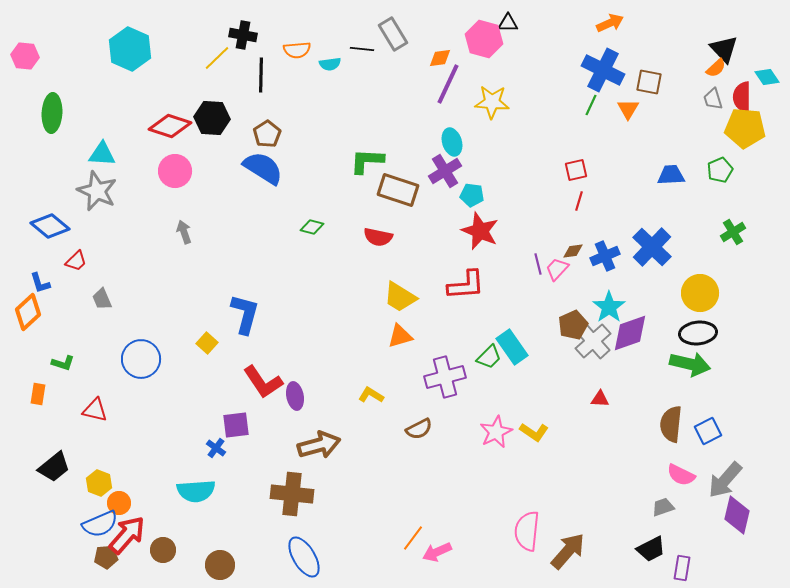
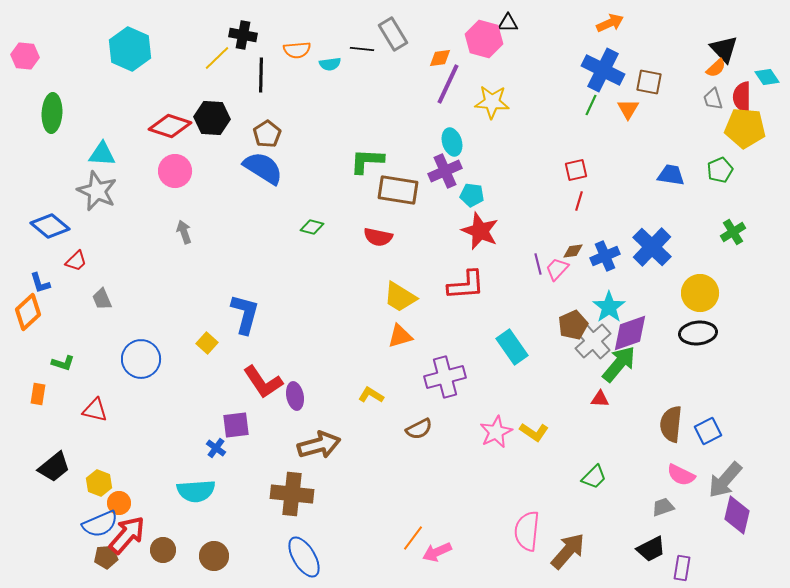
purple cross at (445, 171): rotated 8 degrees clockwise
blue trapezoid at (671, 175): rotated 12 degrees clockwise
brown rectangle at (398, 190): rotated 9 degrees counterclockwise
green trapezoid at (489, 357): moved 105 px right, 120 px down
green arrow at (690, 364): moved 71 px left; rotated 63 degrees counterclockwise
brown circle at (220, 565): moved 6 px left, 9 px up
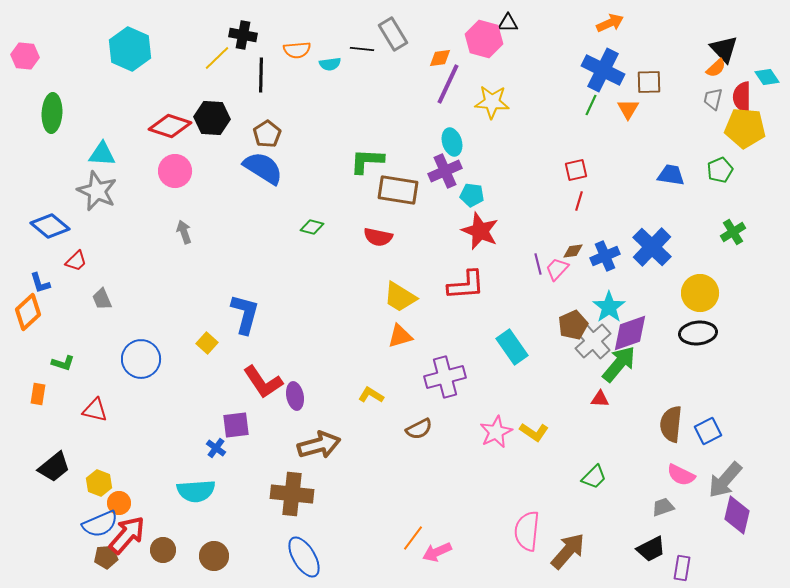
brown square at (649, 82): rotated 12 degrees counterclockwise
gray trapezoid at (713, 99): rotated 30 degrees clockwise
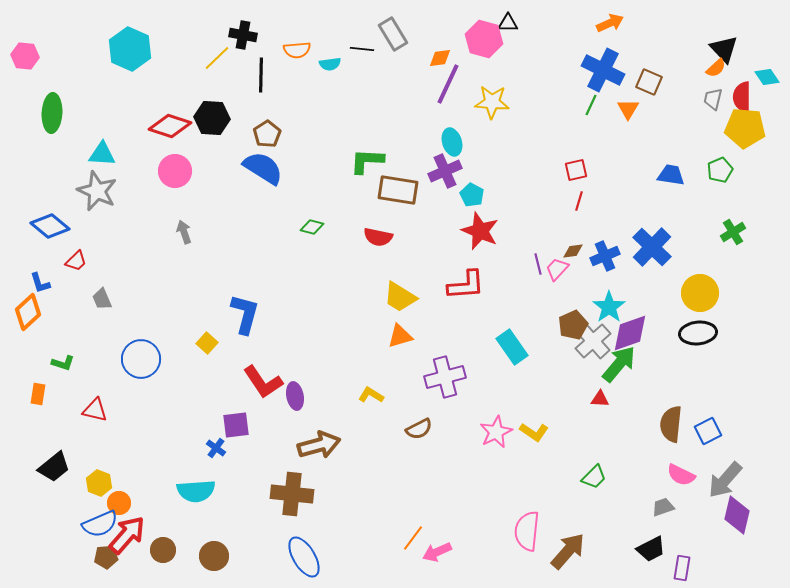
brown square at (649, 82): rotated 24 degrees clockwise
cyan pentagon at (472, 195): rotated 20 degrees clockwise
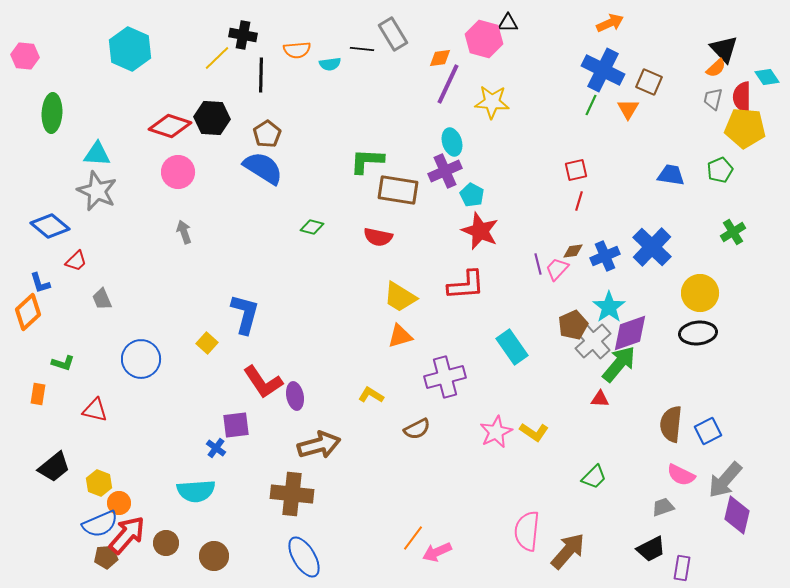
cyan triangle at (102, 154): moved 5 px left
pink circle at (175, 171): moved 3 px right, 1 px down
brown semicircle at (419, 429): moved 2 px left
brown circle at (163, 550): moved 3 px right, 7 px up
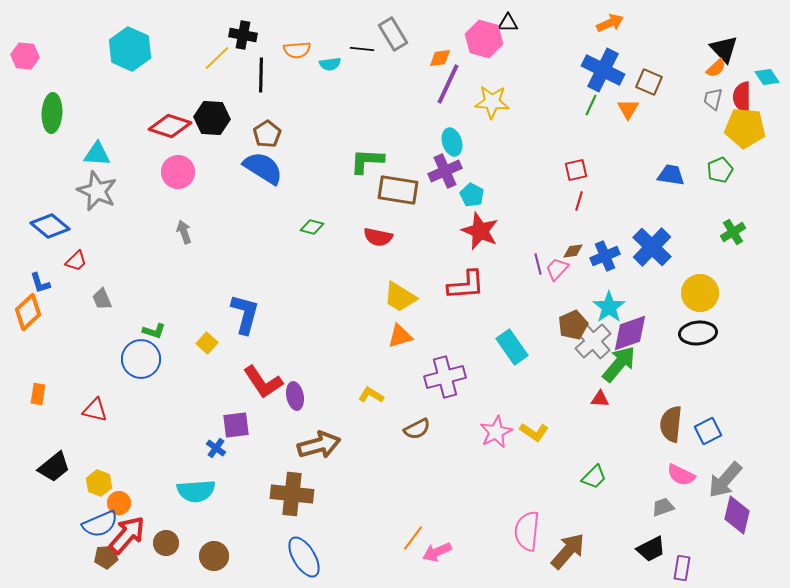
green L-shape at (63, 363): moved 91 px right, 32 px up
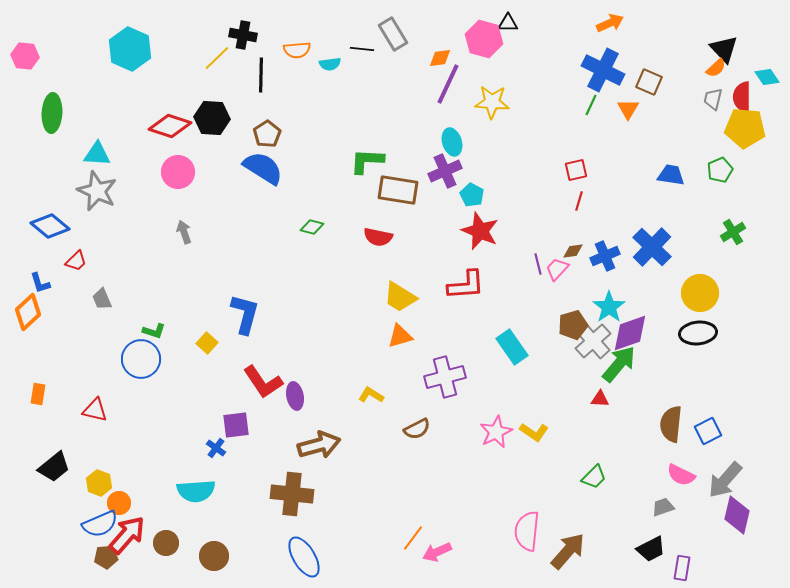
brown pentagon at (573, 325): rotated 8 degrees clockwise
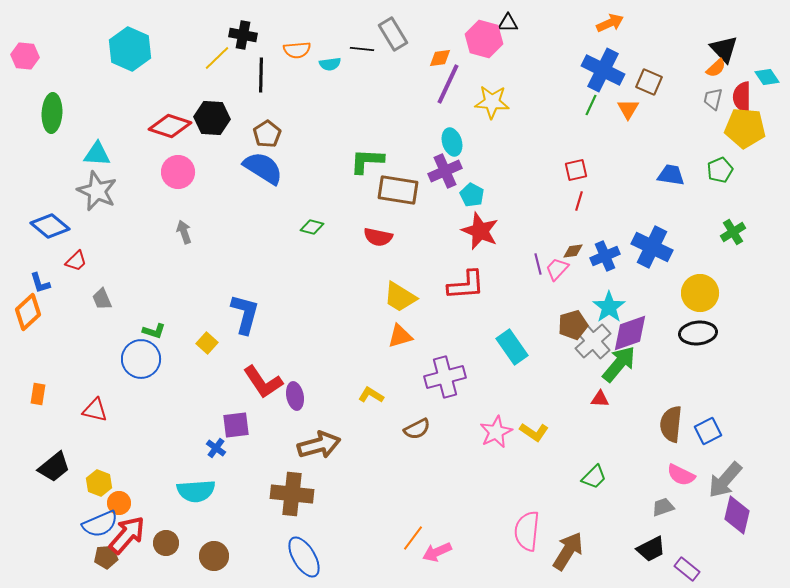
blue cross at (652, 247): rotated 18 degrees counterclockwise
brown arrow at (568, 551): rotated 9 degrees counterclockwise
purple rectangle at (682, 568): moved 5 px right, 1 px down; rotated 60 degrees counterclockwise
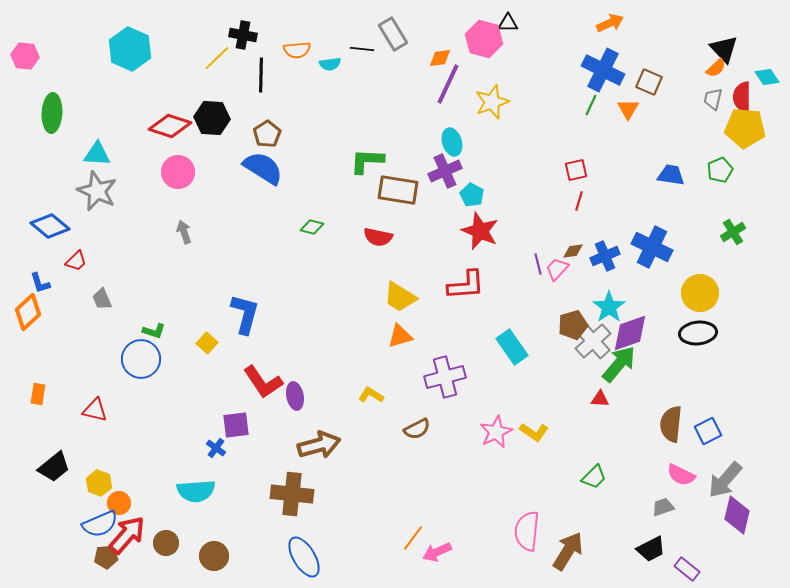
yellow star at (492, 102): rotated 24 degrees counterclockwise
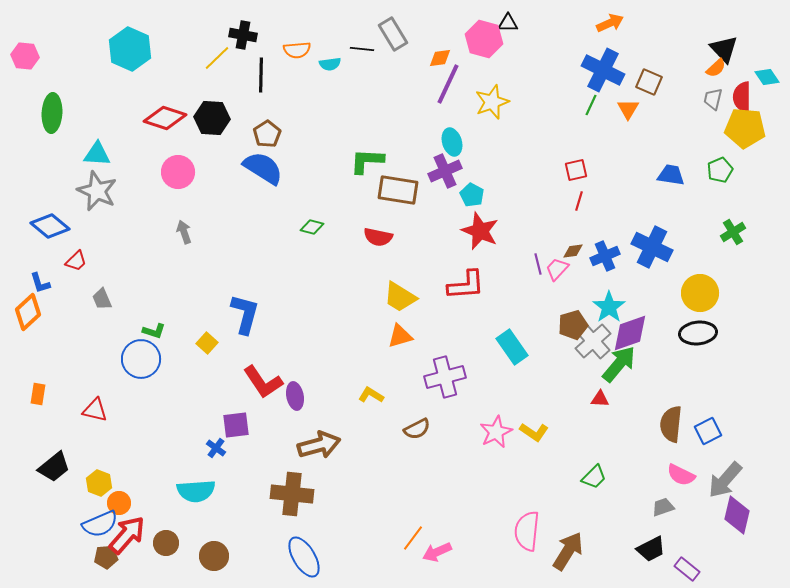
red diamond at (170, 126): moved 5 px left, 8 px up
